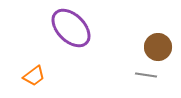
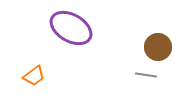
purple ellipse: rotated 15 degrees counterclockwise
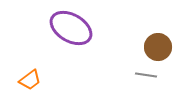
orange trapezoid: moved 4 px left, 4 px down
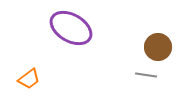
orange trapezoid: moved 1 px left, 1 px up
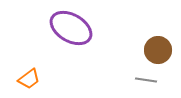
brown circle: moved 3 px down
gray line: moved 5 px down
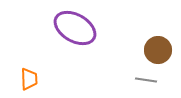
purple ellipse: moved 4 px right
orange trapezoid: rotated 55 degrees counterclockwise
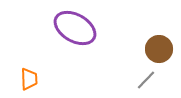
brown circle: moved 1 px right, 1 px up
gray line: rotated 55 degrees counterclockwise
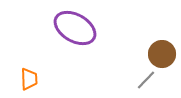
brown circle: moved 3 px right, 5 px down
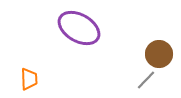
purple ellipse: moved 4 px right
brown circle: moved 3 px left
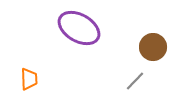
brown circle: moved 6 px left, 7 px up
gray line: moved 11 px left, 1 px down
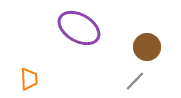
brown circle: moved 6 px left
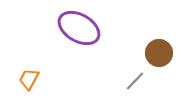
brown circle: moved 12 px right, 6 px down
orange trapezoid: rotated 150 degrees counterclockwise
